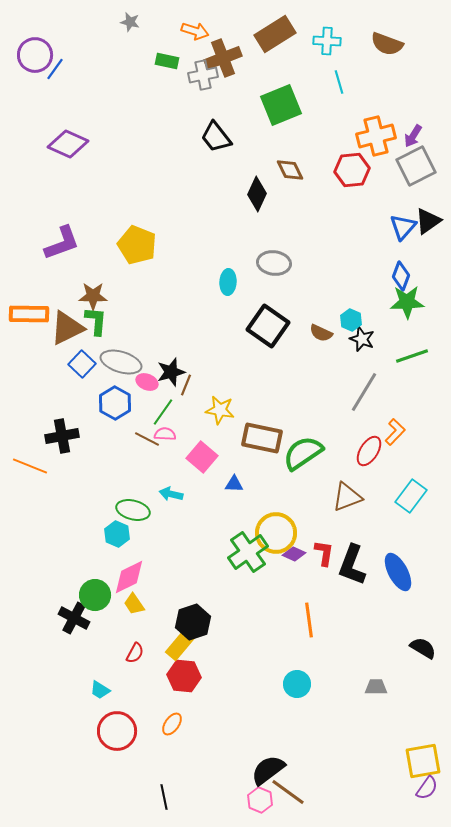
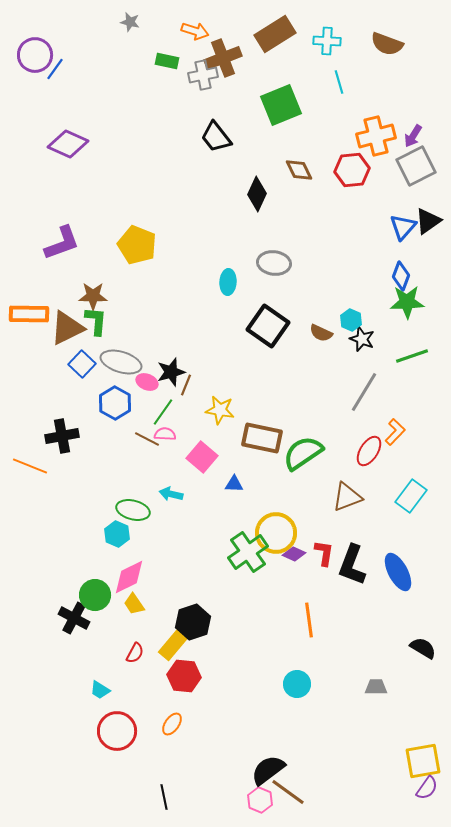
brown diamond at (290, 170): moved 9 px right
yellow rectangle at (180, 645): moved 7 px left
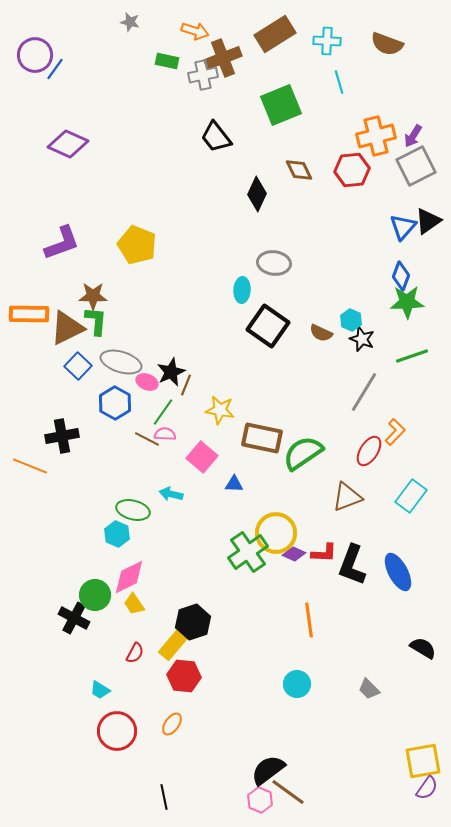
cyan ellipse at (228, 282): moved 14 px right, 8 px down
blue square at (82, 364): moved 4 px left, 2 px down
black star at (171, 372): rotated 8 degrees counterclockwise
red L-shape at (324, 553): rotated 84 degrees clockwise
gray trapezoid at (376, 687): moved 7 px left, 2 px down; rotated 135 degrees counterclockwise
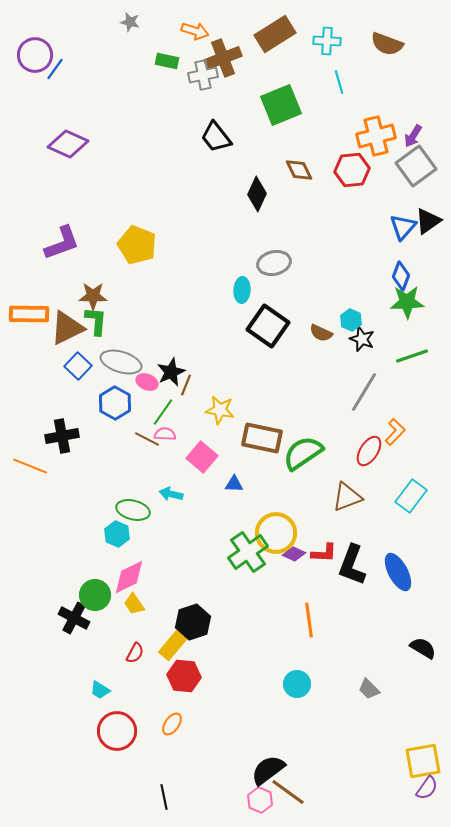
gray square at (416, 166): rotated 9 degrees counterclockwise
gray ellipse at (274, 263): rotated 20 degrees counterclockwise
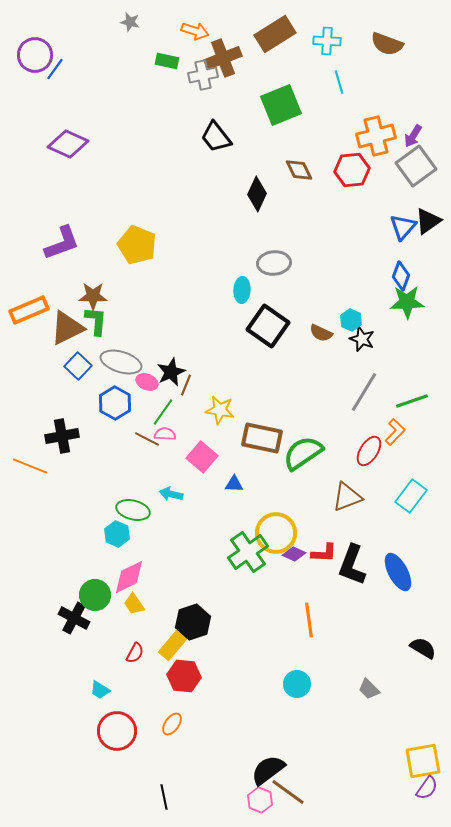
gray ellipse at (274, 263): rotated 8 degrees clockwise
orange rectangle at (29, 314): moved 4 px up; rotated 24 degrees counterclockwise
green line at (412, 356): moved 45 px down
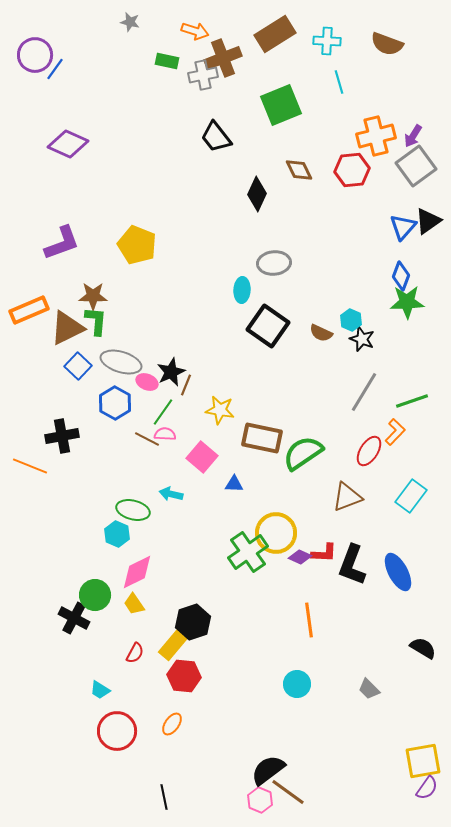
purple diamond at (294, 554): moved 6 px right, 3 px down
pink diamond at (129, 577): moved 8 px right, 5 px up
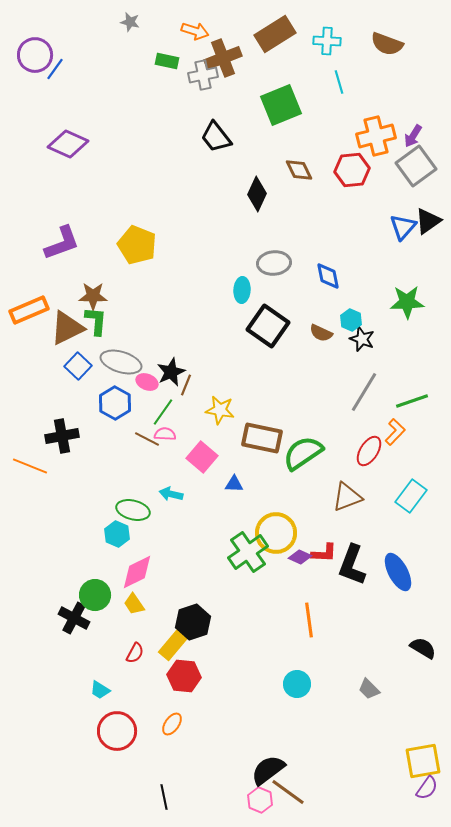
blue diamond at (401, 276): moved 73 px left; rotated 32 degrees counterclockwise
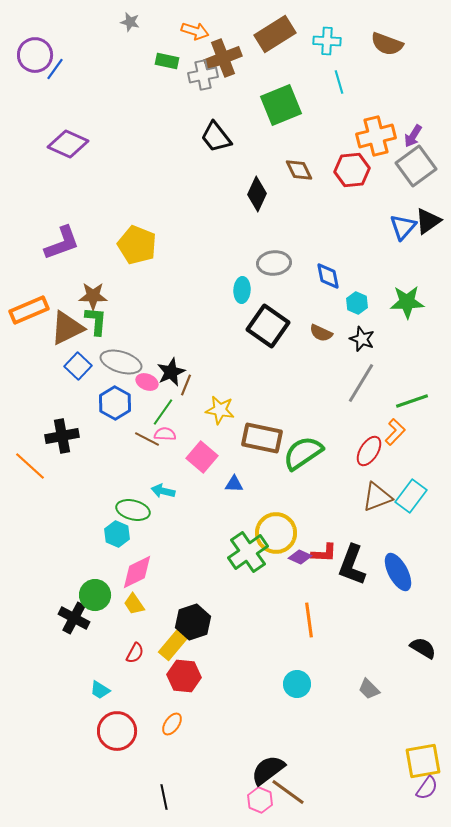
cyan hexagon at (351, 320): moved 6 px right, 17 px up
gray line at (364, 392): moved 3 px left, 9 px up
orange line at (30, 466): rotated 20 degrees clockwise
cyan arrow at (171, 494): moved 8 px left, 3 px up
brown triangle at (347, 497): moved 30 px right
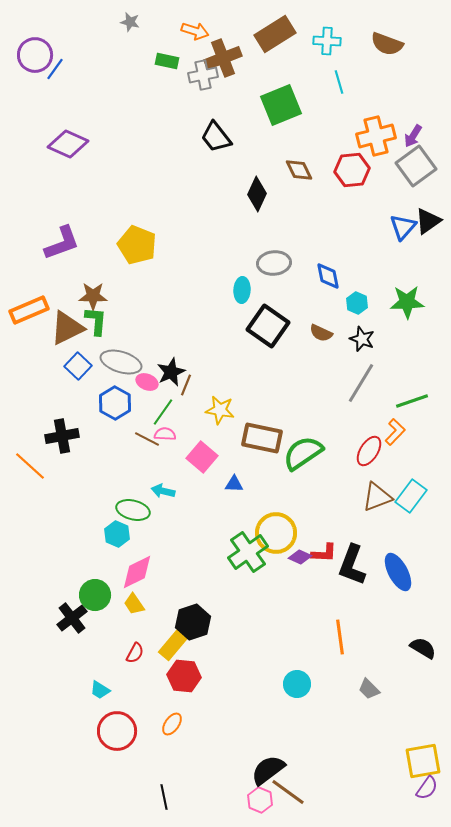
black cross at (74, 618): moved 2 px left; rotated 24 degrees clockwise
orange line at (309, 620): moved 31 px right, 17 px down
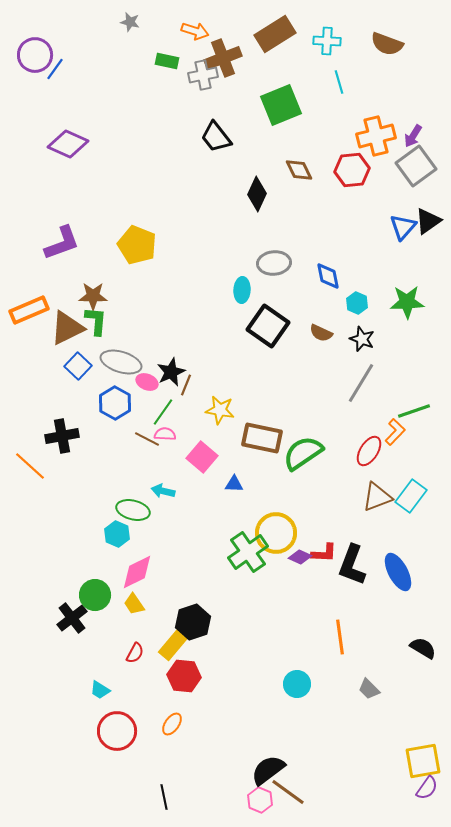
green line at (412, 401): moved 2 px right, 10 px down
